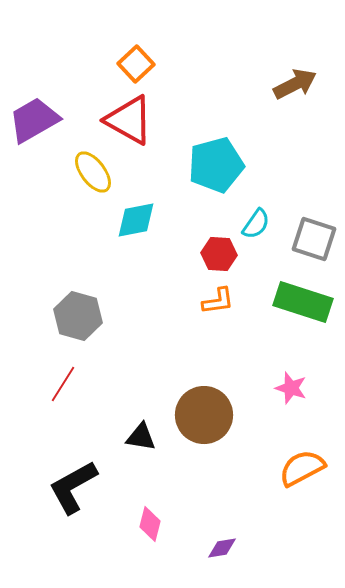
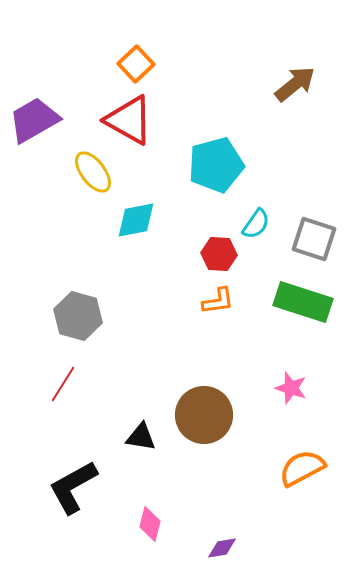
brown arrow: rotated 12 degrees counterclockwise
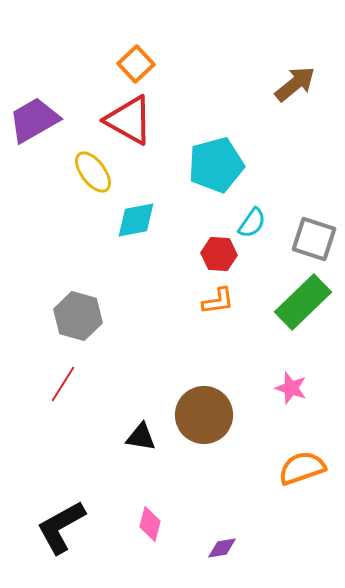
cyan semicircle: moved 4 px left, 1 px up
green rectangle: rotated 62 degrees counterclockwise
orange semicircle: rotated 9 degrees clockwise
black L-shape: moved 12 px left, 40 px down
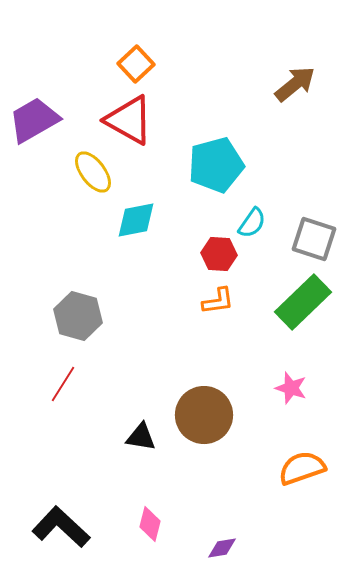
black L-shape: rotated 72 degrees clockwise
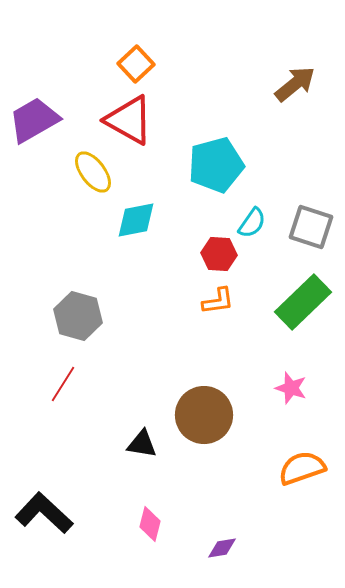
gray square: moved 3 px left, 12 px up
black triangle: moved 1 px right, 7 px down
black L-shape: moved 17 px left, 14 px up
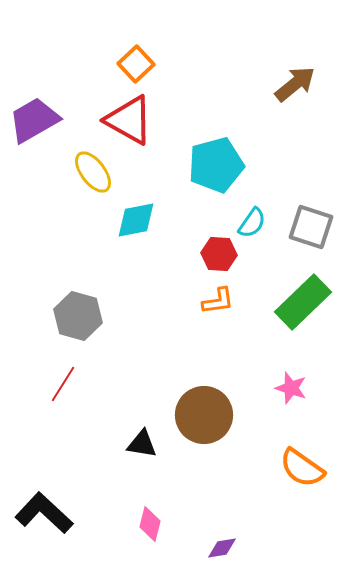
orange semicircle: rotated 126 degrees counterclockwise
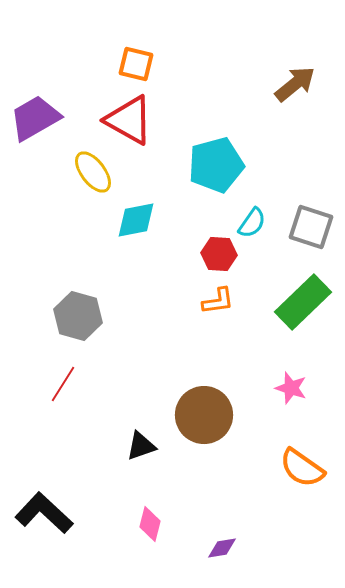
orange square: rotated 33 degrees counterclockwise
purple trapezoid: moved 1 px right, 2 px up
black triangle: moved 1 px left, 2 px down; rotated 28 degrees counterclockwise
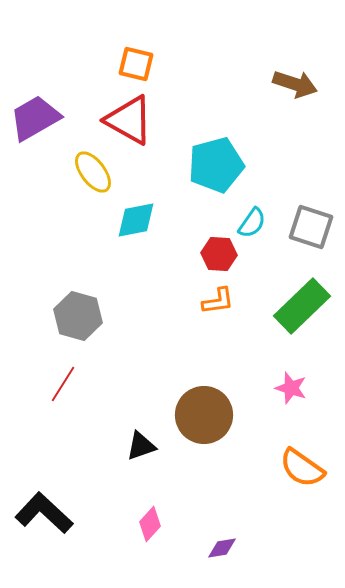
brown arrow: rotated 57 degrees clockwise
green rectangle: moved 1 px left, 4 px down
pink diamond: rotated 28 degrees clockwise
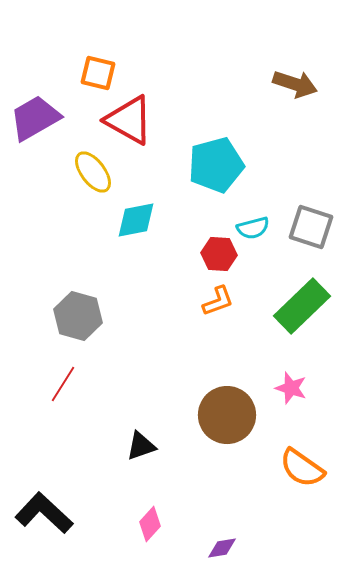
orange square: moved 38 px left, 9 px down
cyan semicircle: moved 1 px right, 5 px down; rotated 40 degrees clockwise
orange L-shape: rotated 12 degrees counterclockwise
brown circle: moved 23 px right
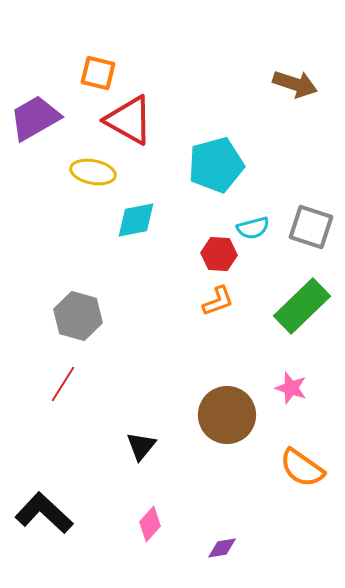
yellow ellipse: rotated 42 degrees counterclockwise
black triangle: rotated 32 degrees counterclockwise
